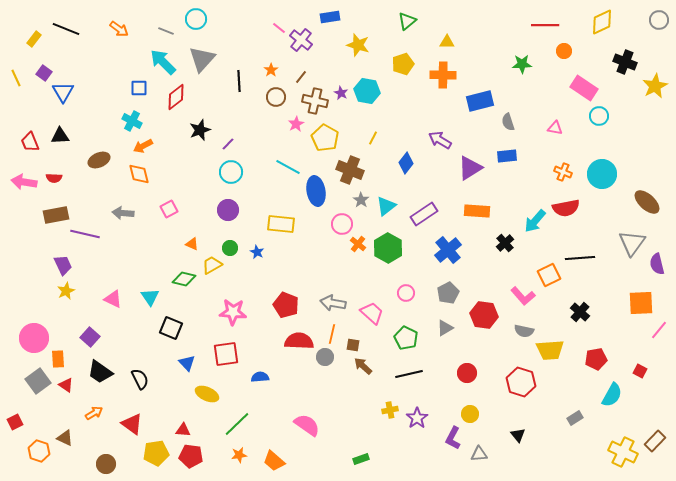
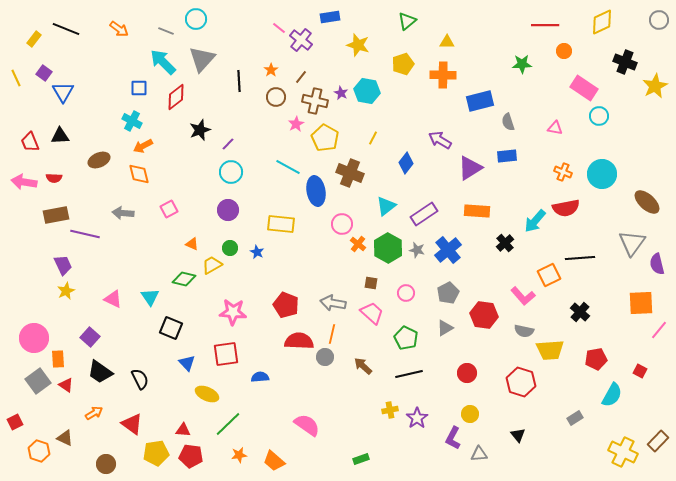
brown cross at (350, 170): moved 3 px down
gray star at (361, 200): moved 56 px right, 50 px down; rotated 21 degrees counterclockwise
brown square at (353, 345): moved 18 px right, 62 px up
green line at (237, 424): moved 9 px left
brown rectangle at (655, 441): moved 3 px right
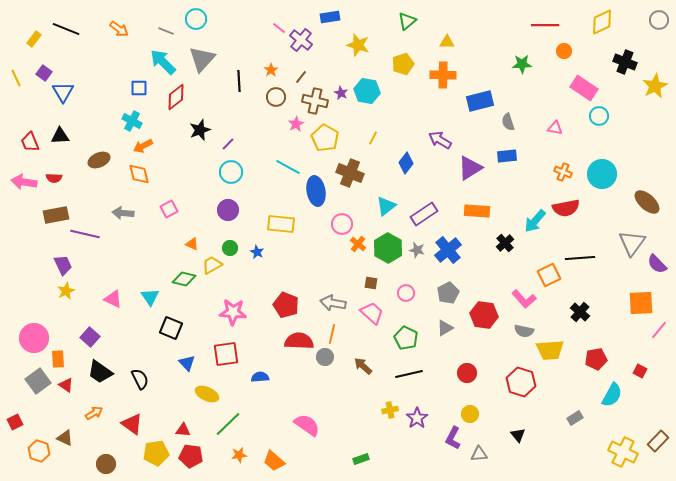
purple semicircle at (657, 264): rotated 30 degrees counterclockwise
pink L-shape at (523, 296): moved 1 px right, 3 px down
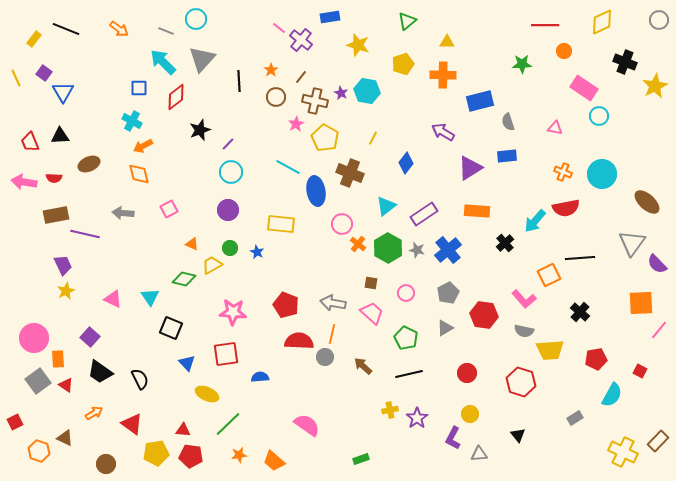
purple arrow at (440, 140): moved 3 px right, 8 px up
brown ellipse at (99, 160): moved 10 px left, 4 px down
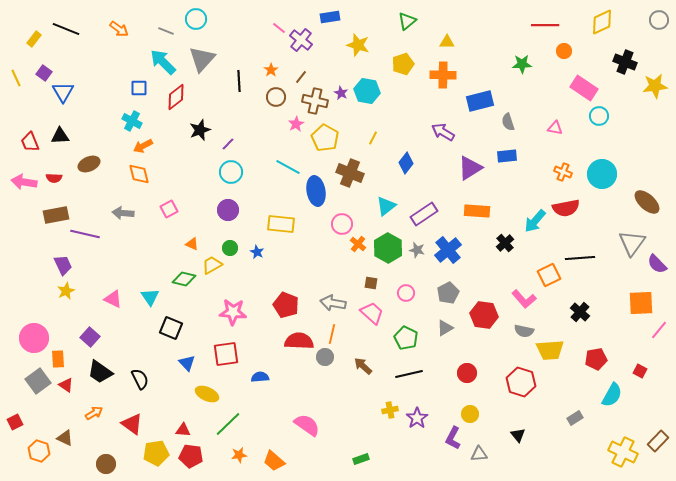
yellow star at (655, 86): rotated 20 degrees clockwise
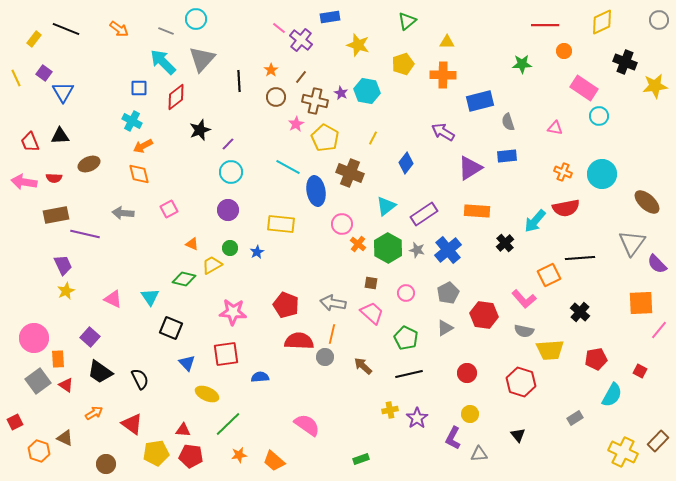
blue star at (257, 252): rotated 16 degrees clockwise
